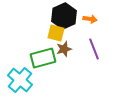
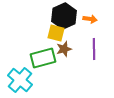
purple line: rotated 20 degrees clockwise
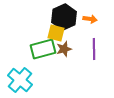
black hexagon: moved 1 px down
green rectangle: moved 9 px up
